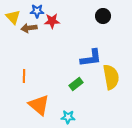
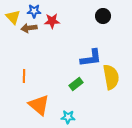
blue star: moved 3 px left
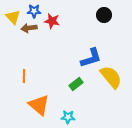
black circle: moved 1 px right, 1 px up
red star: rotated 14 degrees clockwise
blue L-shape: rotated 10 degrees counterclockwise
yellow semicircle: rotated 30 degrees counterclockwise
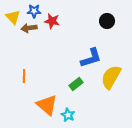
black circle: moved 3 px right, 6 px down
yellow semicircle: rotated 110 degrees counterclockwise
orange triangle: moved 8 px right
cyan star: moved 2 px up; rotated 24 degrees clockwise
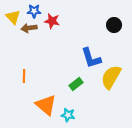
black circle: moved 7 px right, 4 px down
blue L-shape: rotated 90 degrees clockwise
orange triangle: moved 1 px left
cyan star: rotated 16 degrees counterclockwise
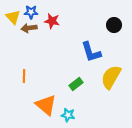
blue star: moved 3 px left, 1 px down
blue L-shape: moved 6 px up
